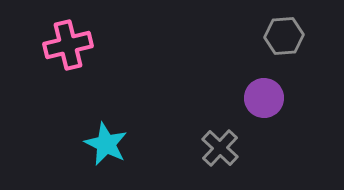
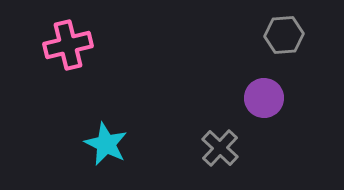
gray hexagon: moved 1 px up
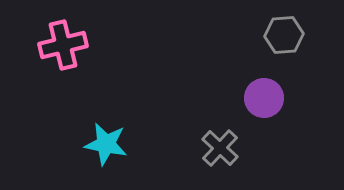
pink cross: moved 5 px left
cyan star: rotated 15 degrees counterclockwise
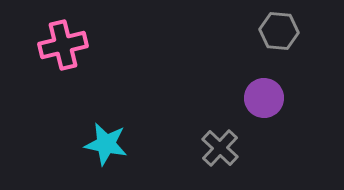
gray hexagon: moved 5 px left, 4 px up; rotated 9 degrees clockwise
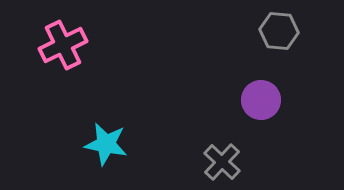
pink cross: rotated 12 degrees counterclockwise
purple circle: moved 3 px left, 2 px down
gray cross: moved 2 px right, 14 px down
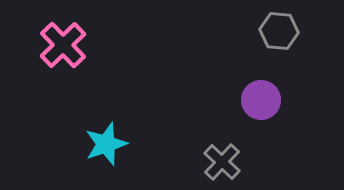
pink cross: rotated 18 degrees counterclockwise
cyan star: rotated 30 degrees counterclockwise
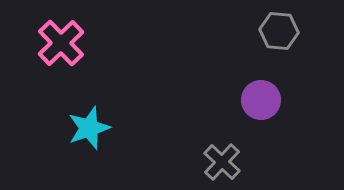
pink cross: moved 2 px left, 2 px up
cyan star: moved 17 px left, 16 px up
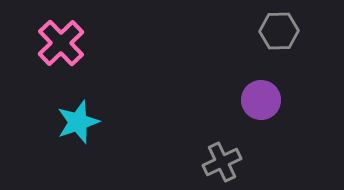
gray hexagon: rotated 6 degrees counterclockwise
cyan star: moved 11 px left, 6 px up
gray cross: rotated 21 degrees clockwise
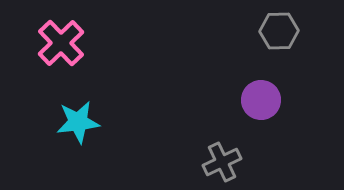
cyan star: rotated 12 degrees clockwise
